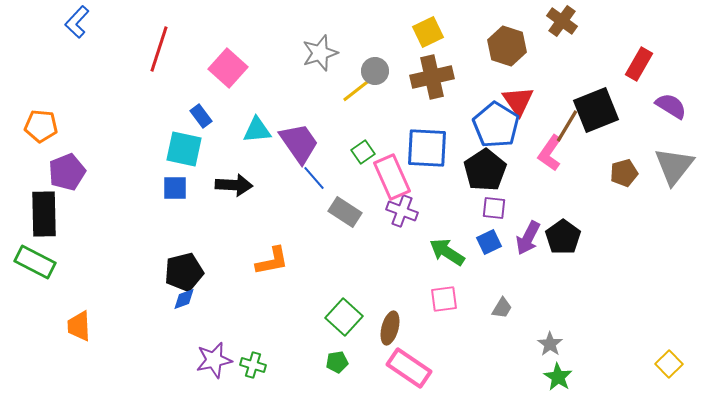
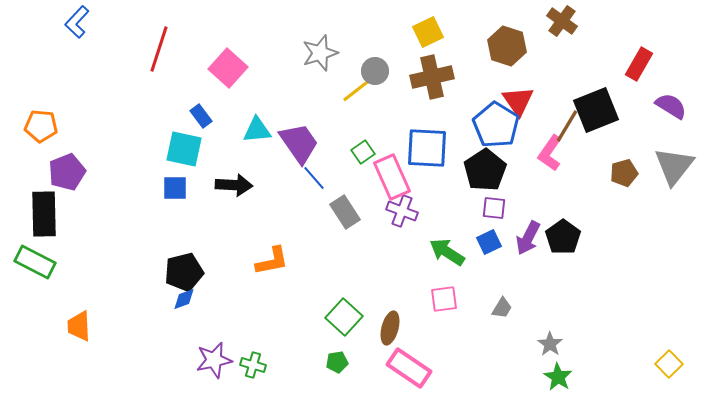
gray rectangle at (345, 212): rotated 24 degrees clockwise
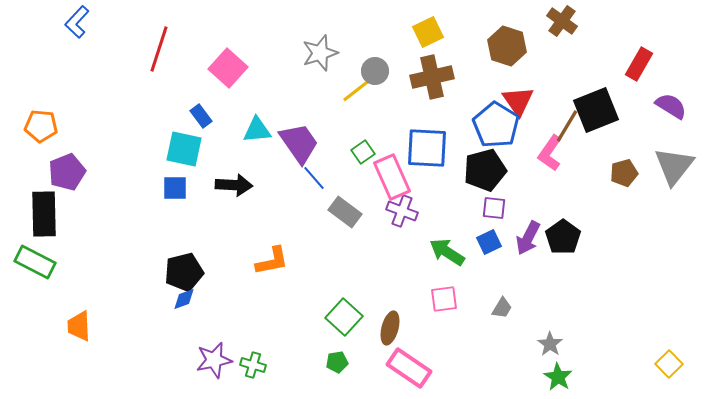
black pentagon at (485, 170): rotated 18 degrees clockwise
gray rectangle at (345, 212): rotated 20 degrees counterclockwise
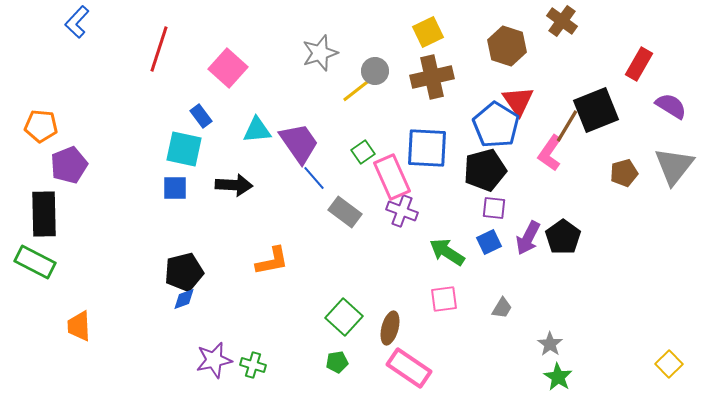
purple pentagon at (67, 172): moved 2 px right, 7 px up
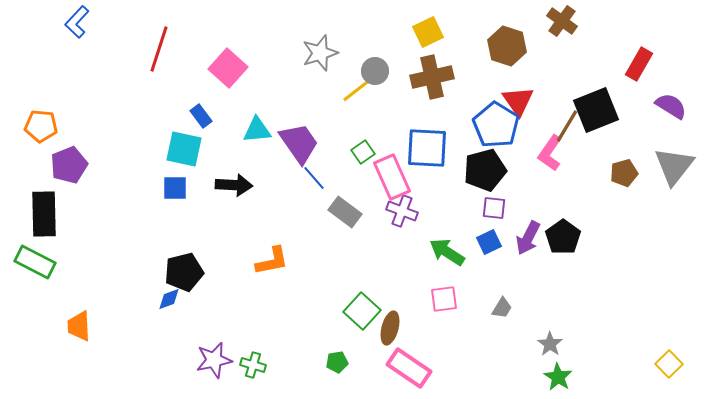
blue diamond at (184, 299): moved 15 px left
green square at (344, 317): moved 18 px right, 6 px up
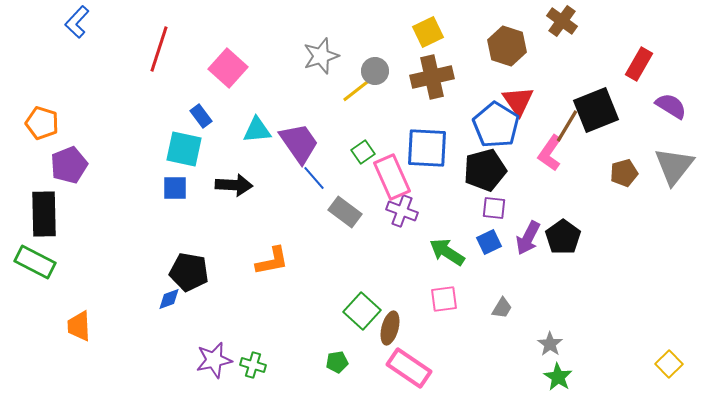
gray star at (320, 53): moved 1 px right, 3 px down
orange pentagon at (41, 126): moved 1 px right, 3 px up; rotated 12 degrees clockwise
black pentagon at (184, 272): moved 5 px right; rotated 24 degrees clockwise
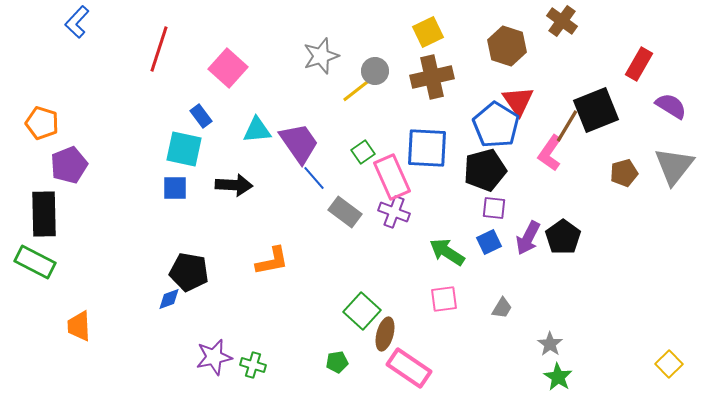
purple cross at (402, 211): moved 8 px left, 1 px down
brown ellipse at (390, 328): moved 5 px left, 6 px down
purple star at (214, 360): moved 3 px up
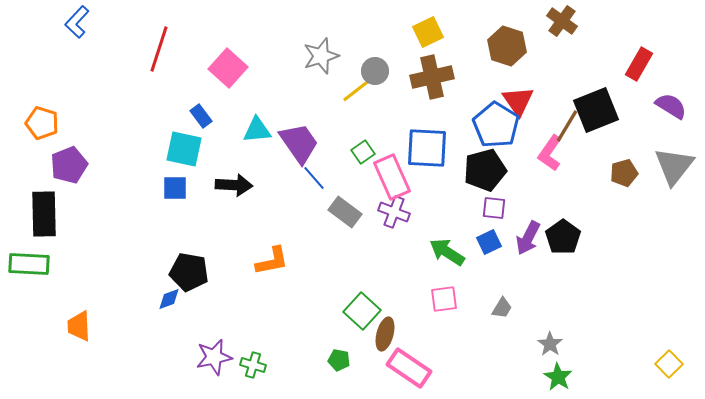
green rectangle at (35, 262): moved 6 px left, 2 px down; rotated 24 degrees counterclockwise
green pentagon at (337, 362): moved 2 px right, 2 px up; rotated 20 degrees clockwise
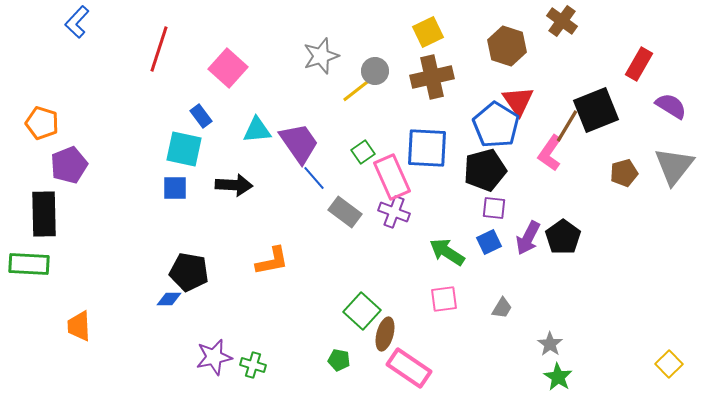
blue diamond at (169, 299): rotated 20 degrees clockwise
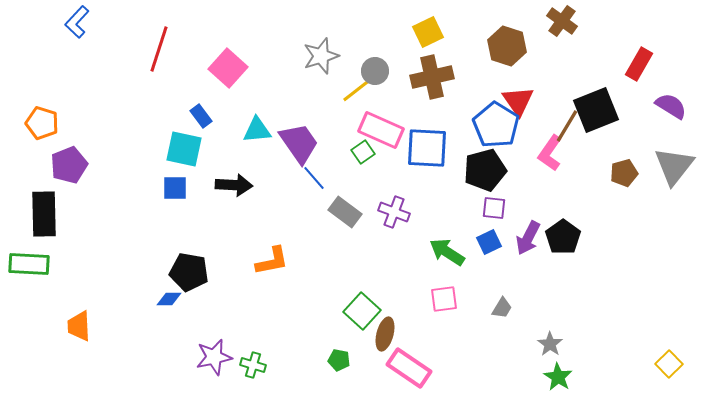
pink rectangle at (392, 177): moved 11 px left, 47 px up; rotated 42 degrees counterclockwise
